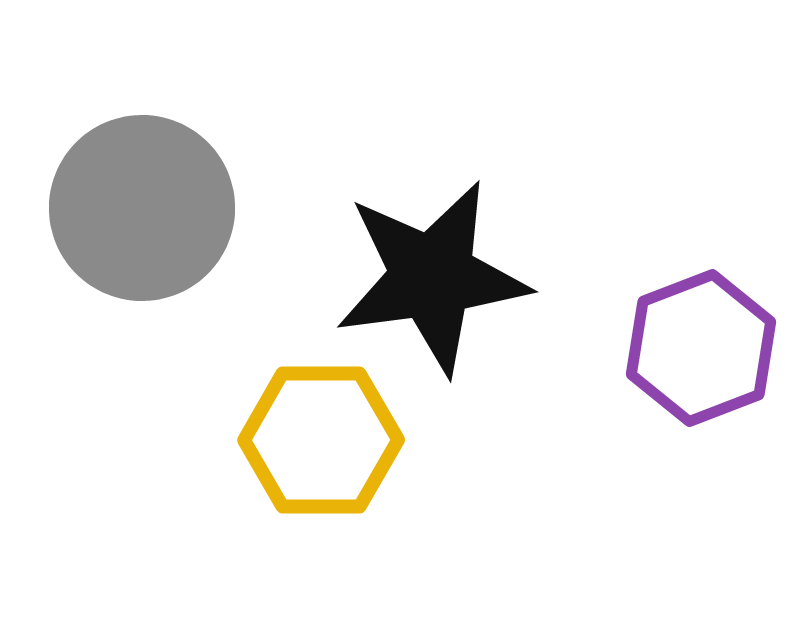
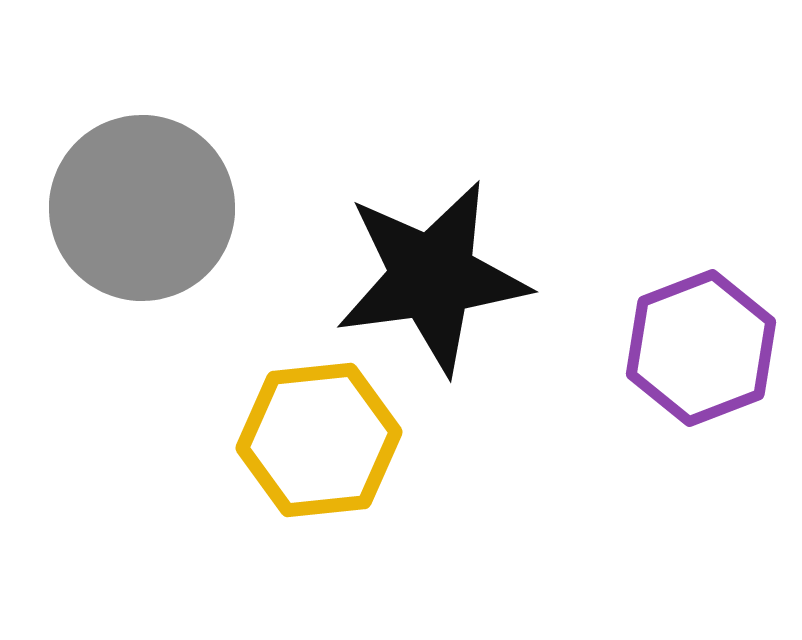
yellow hexagon: moved 2 px left; rotated 6 degrees counterclockwise
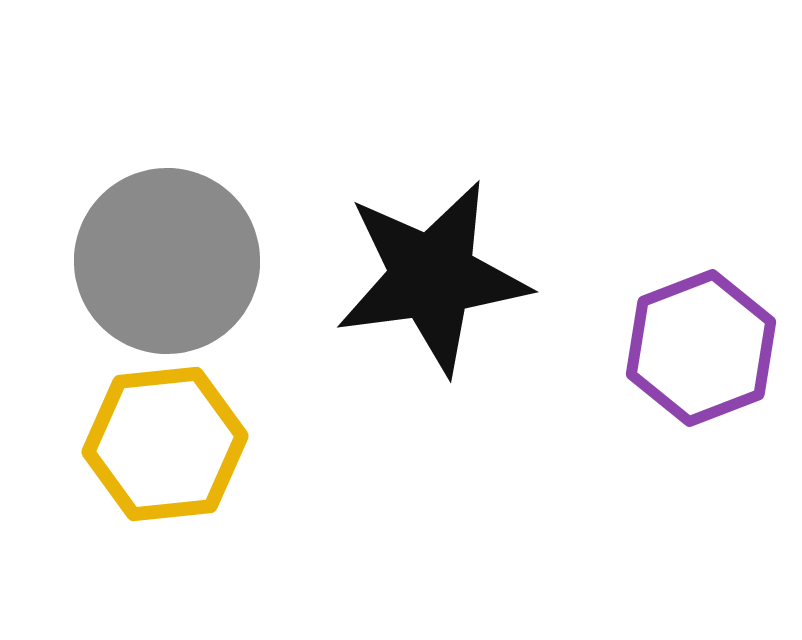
gray circle: moved 25 px right, 53 px down
yellow hexagon: moved 154 px left, 4 px down
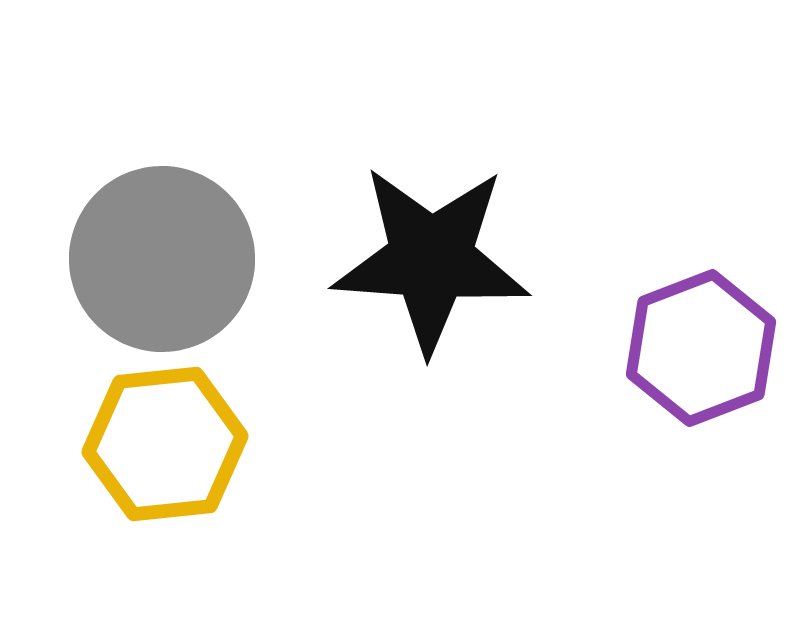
gray circle: moved 5 px left, 2 px up
black star: moved 1 px left, 18 px up; rotated 12 degrees clockwise
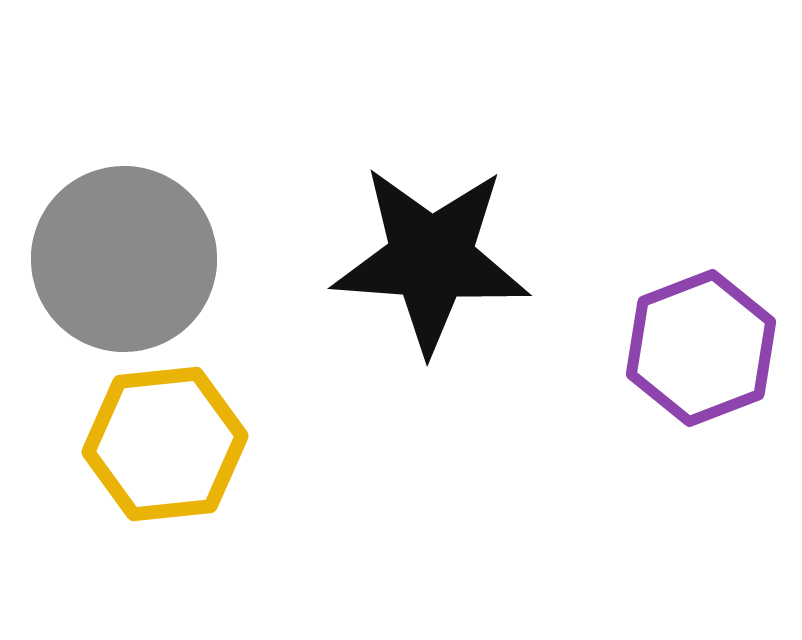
gray circle: moved 38 px left
